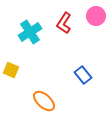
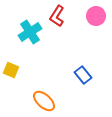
red L-shape: moved 7 px left, 7 px up
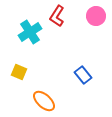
yellow square: moved 8 px right, 2 px down
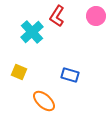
cyan cross: moved 2 px right; rotated 10 degrees counterclockwise
blue rectangle: moved 13 px left; rotated 36 degrees counterclockwise
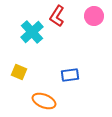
pink circle: moved 2 px left
blue rectangle: rotated 24 degrees counterclockwise
orange ellipse: rotated 20 degrees counterclockwise
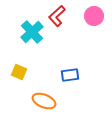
red L-shape: rotated 15 degrees clockwise
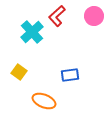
yellow square: rotated 14 degrees clockwise
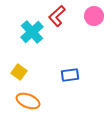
orange ellipse: moved 16 px left
